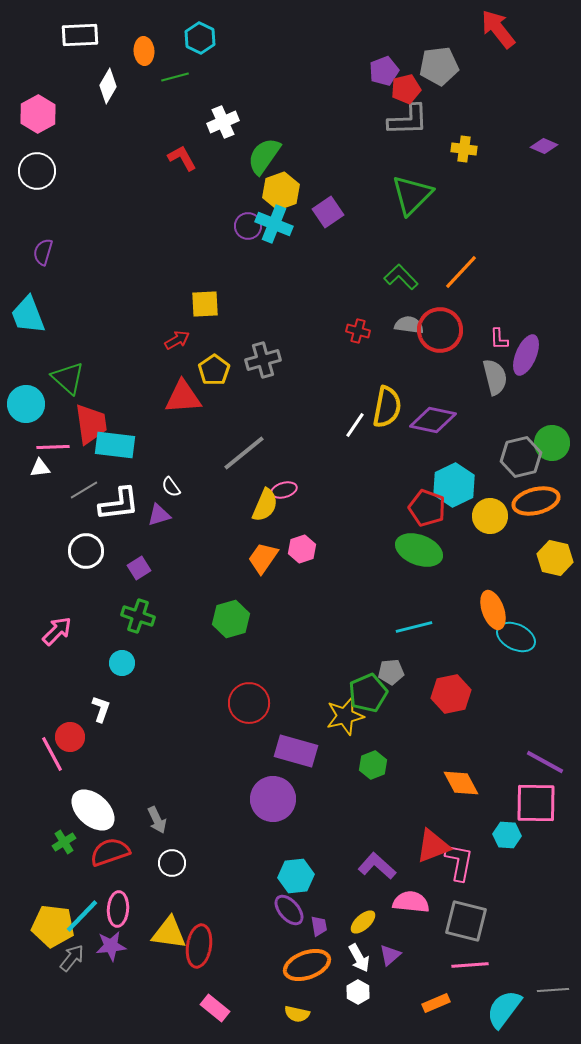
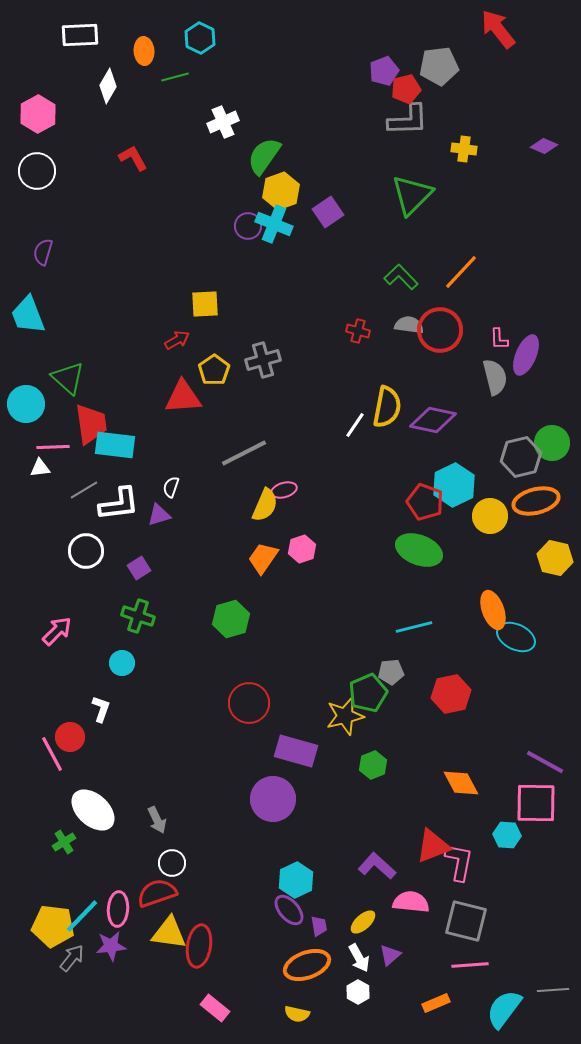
red L-shape at (182, 158): moved 49 px left
gray line at (244, 453): rotated 12 degrees clockwise
white semicircle at (171, 487): rotated 55 degrees clockwise
red pentagon at (427, 508): moved 2 px left, 6 px up
red semicircle at (110, 852): moved 47 px right, 41 px down
cyan hexagon at (296, 876): moved 4 px down; rotated 20 degrees counterclockwise
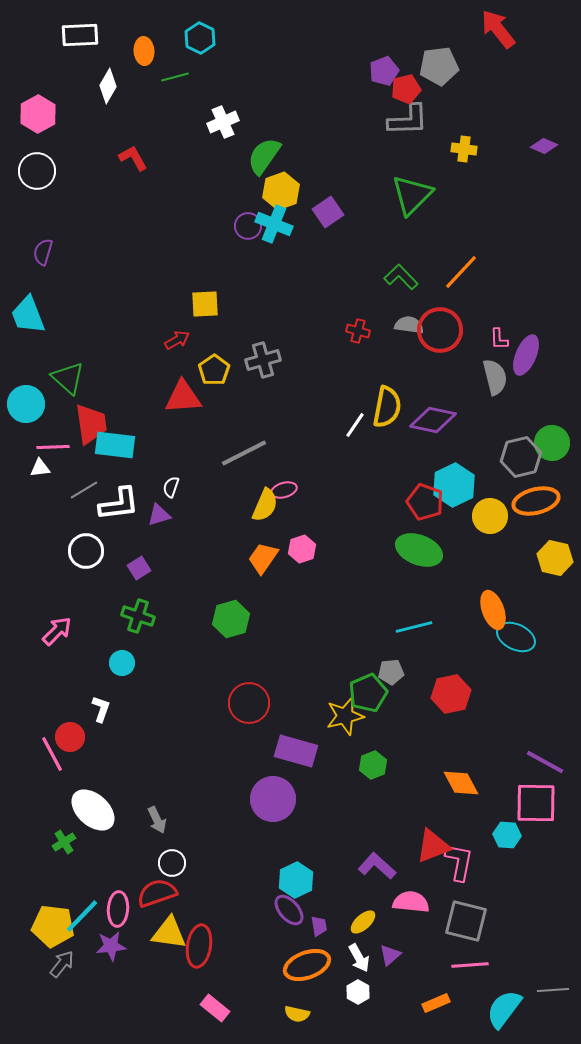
gray arrow at (72, 958): moved 10 px left, 6 px down
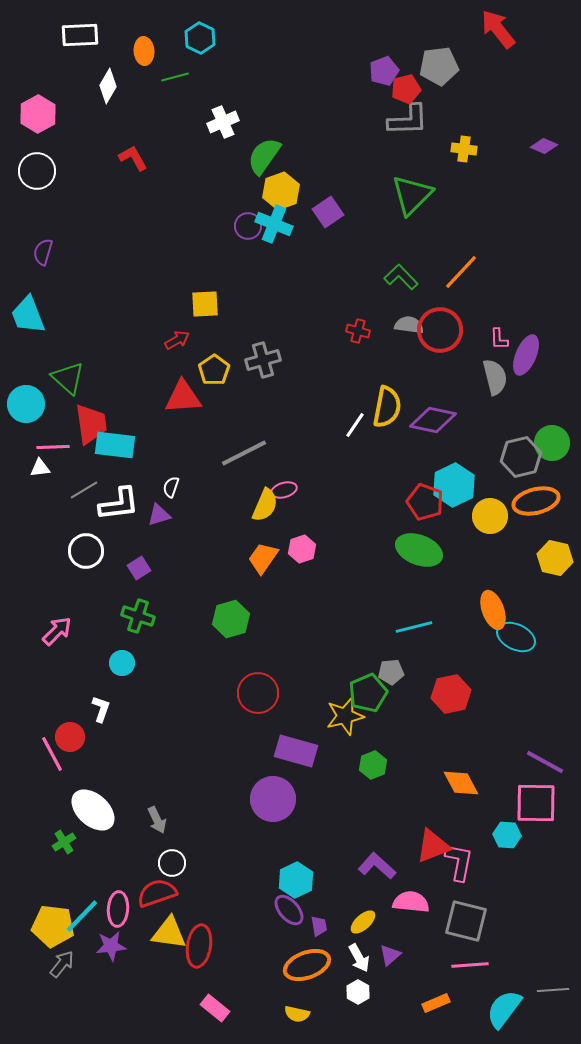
red circle at (249, 703): moved 9 px right, 10 px up
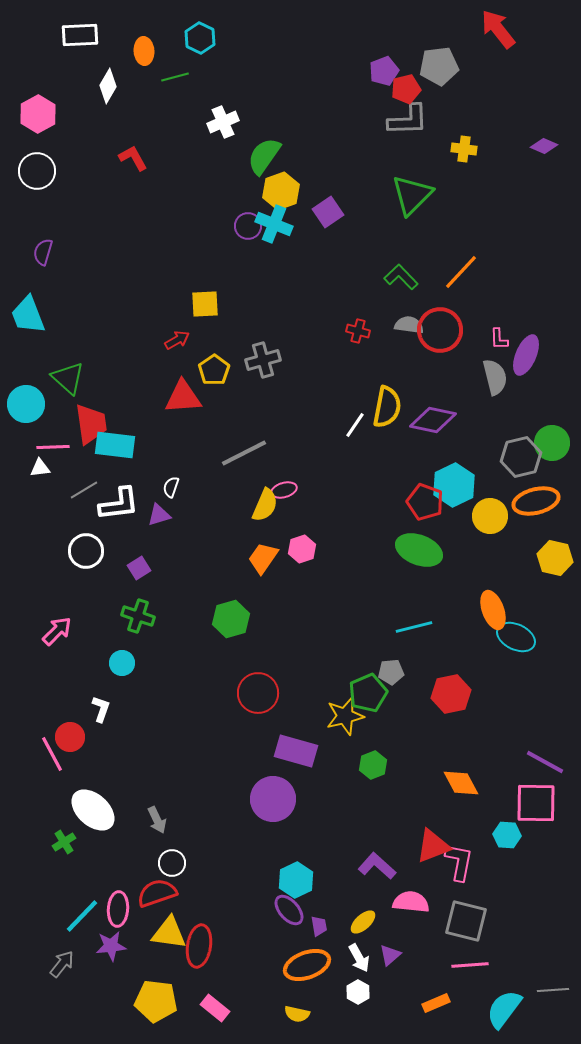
yellow pentagon at (53, 926): moved 103 px right, 75 px down
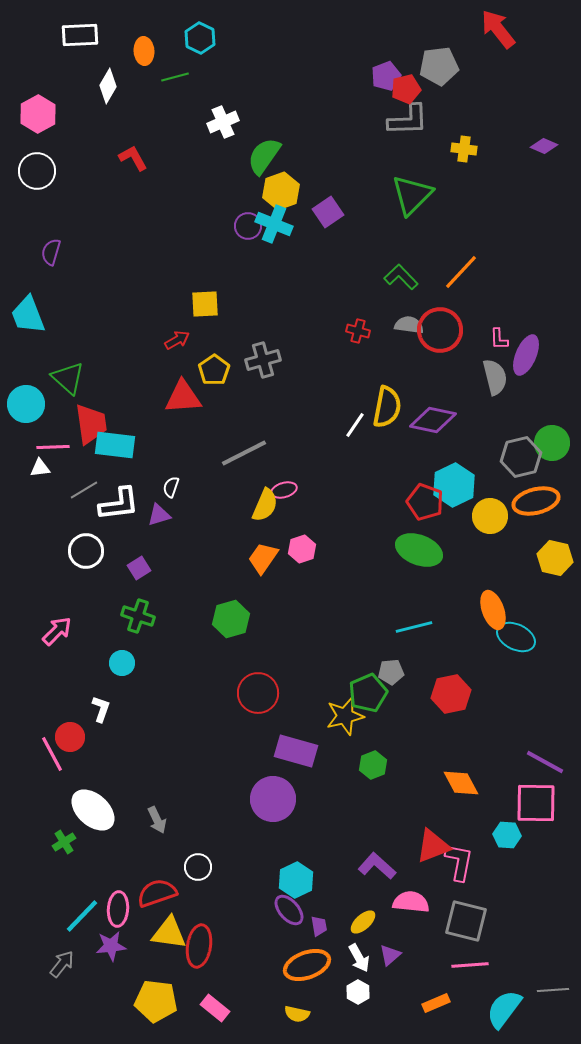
purple pentagon at (384, 71): moved 2 px right, 5 px down
purple semicircle at (43, 252): moved 8 px right
white circle at (172, 863): moved 26 px right, 4 px down
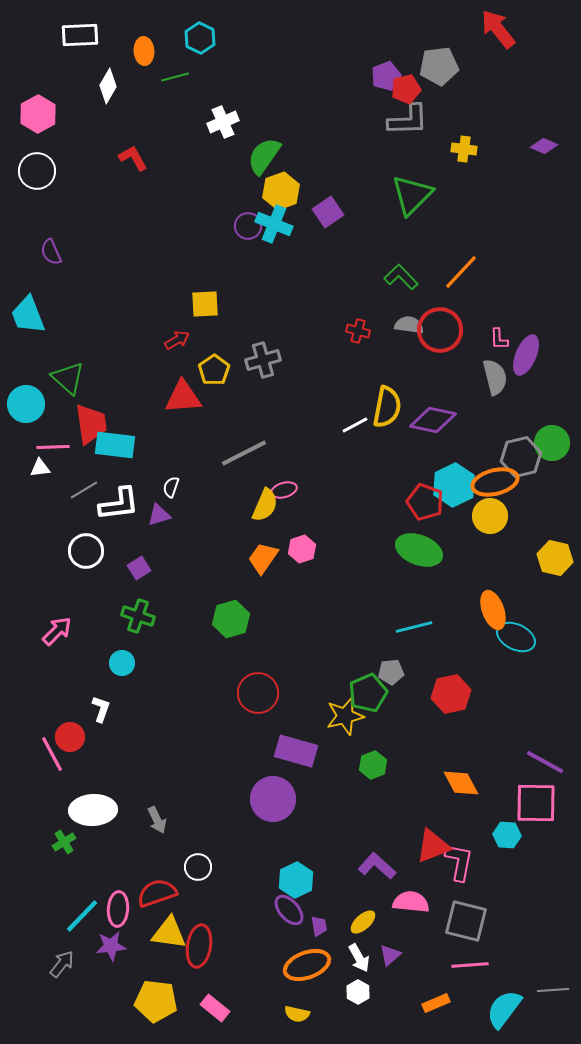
purple semicircle at (51, 252): rotated 40 degrees counterclockwise
white line at (355, 425): rotated 28 degrees clockwise
orange ellipse at (536, 501): moved 41 px left, 19 px up
white ellipse at (93, 810): rotated 45 degrees counterclockwise
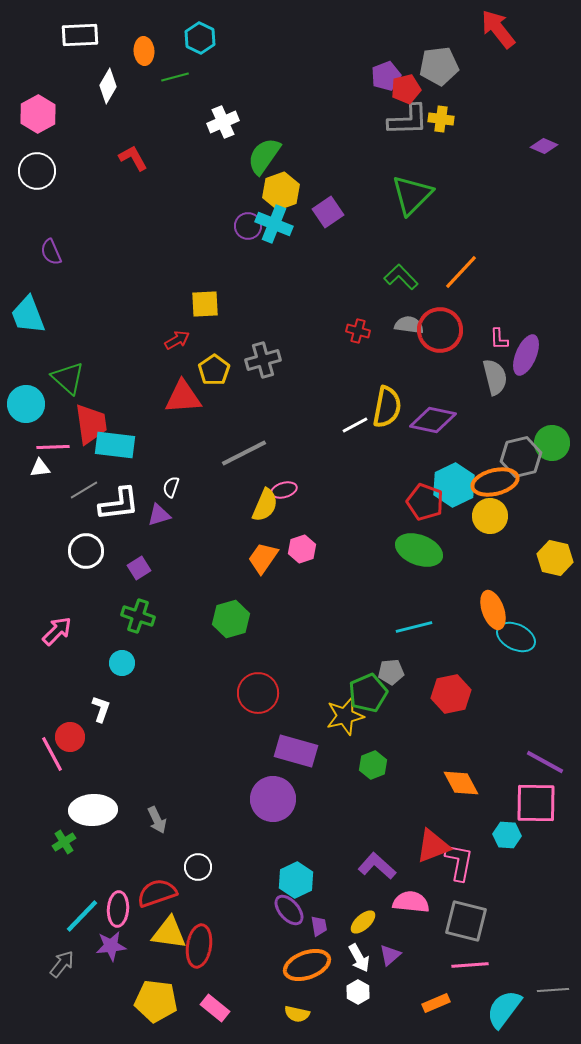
yellow cross at (464, 149): moved 23 px left, 30 px up
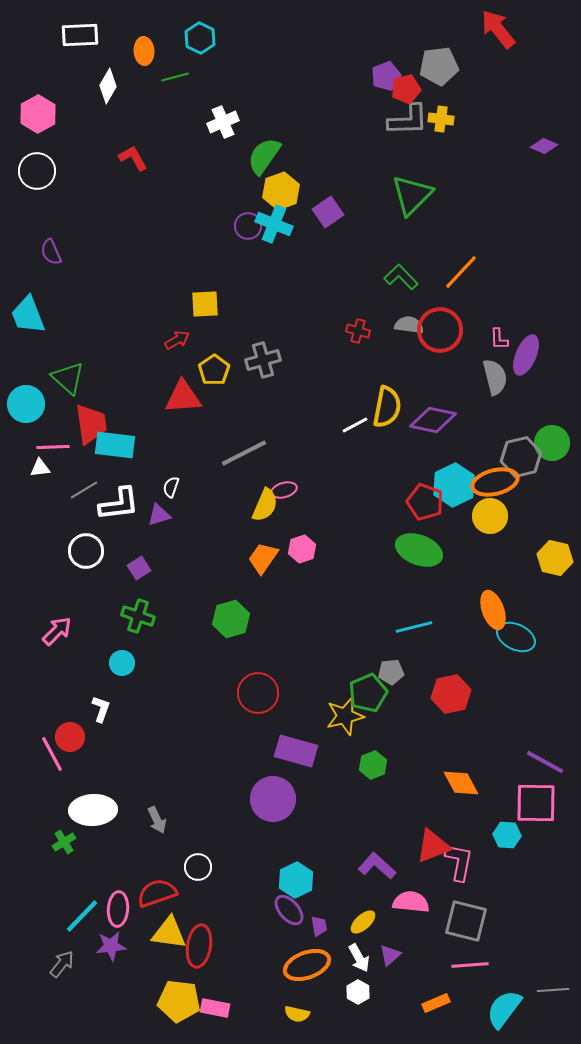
yellow pentagon at (156, 1001): moved 23 px right
pink rectangle at (215, 1008): rotated 28 degrees counterclockwise
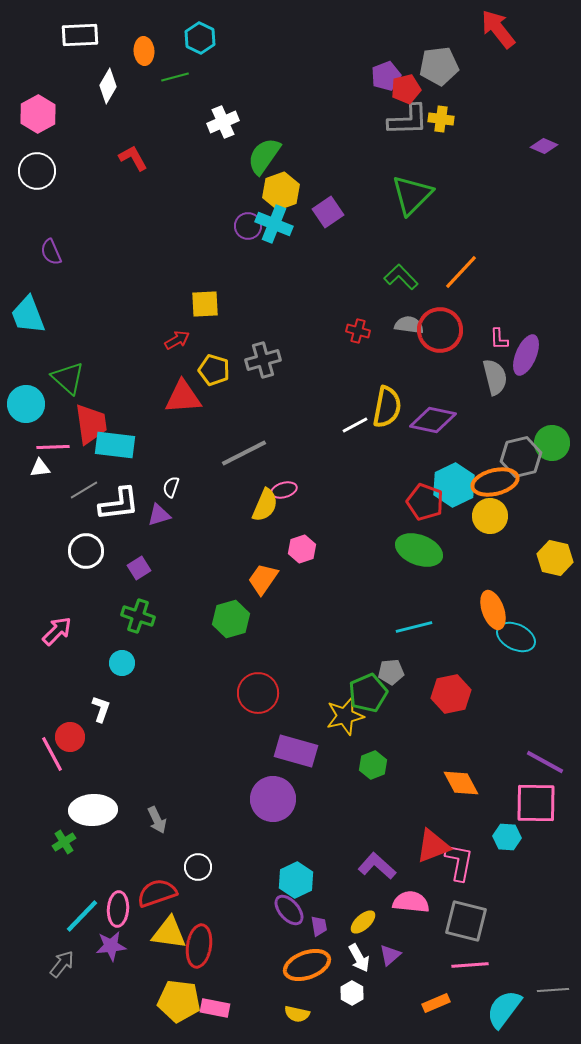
yellow pentagon at (214, 370): rotated 20 degrees counterclockwise
orange trapezoid at (263, 558): moved 21 px down
cyan hexagon at (507, 835): moved 2 px down
white hexagon at (358, 992): moved 6 px left, 1 px down
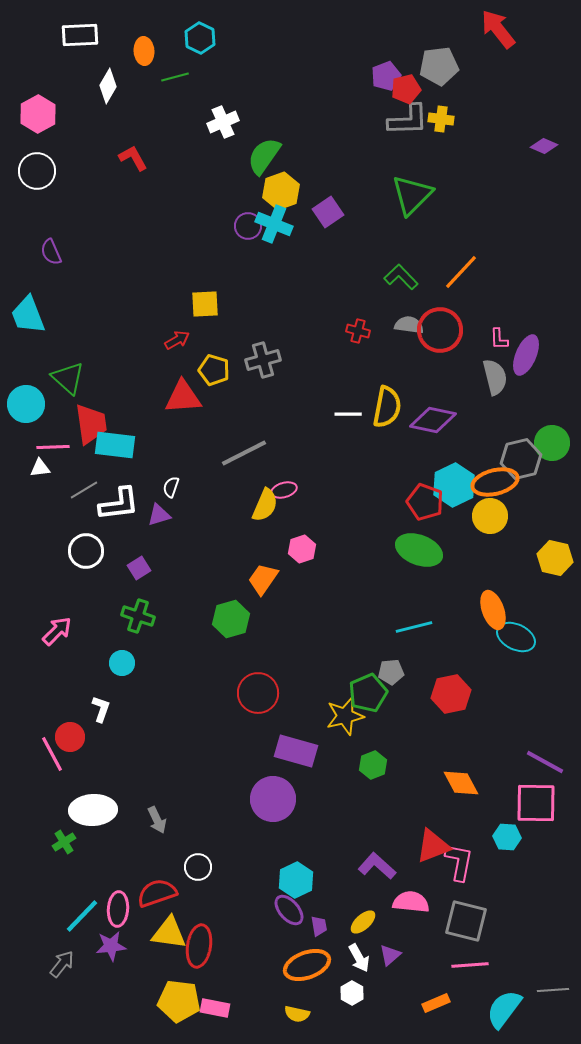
white line at (355, 425): moved 7 px left, 11 px up; rotated 28 degrees clockwise
gray hexagon at (521, 457): moved 2 px down
